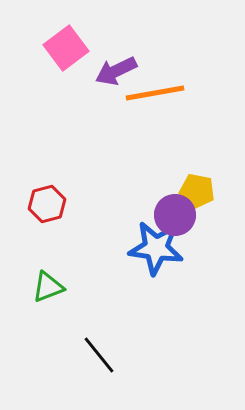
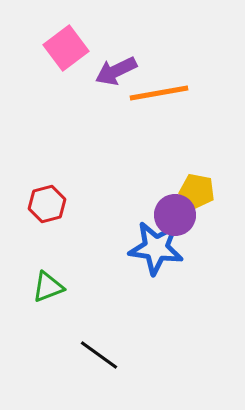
orange line: moved 4 px right
black line: rotated 15 degrees counterclockwise
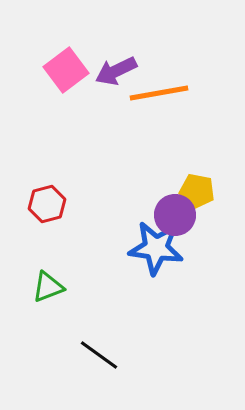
pink square: moved 22 px down
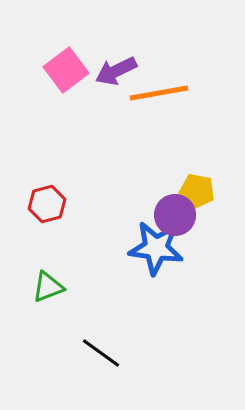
black line: moved 2 px right, 2 px up
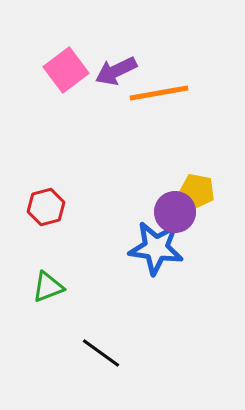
red hexagon: moved 1 px left, 3 px down
purple circle: moved 3 px up
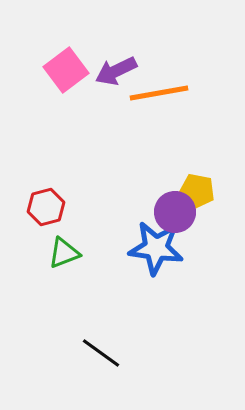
green triangle: moved 16 px right, 34 px up
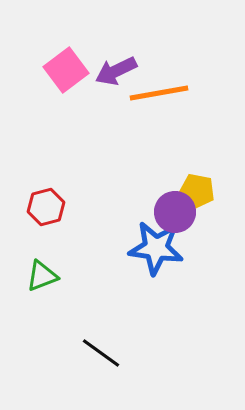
green triangle: moved 22 px left, 23 px down
